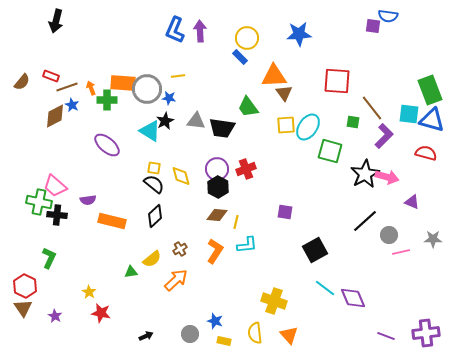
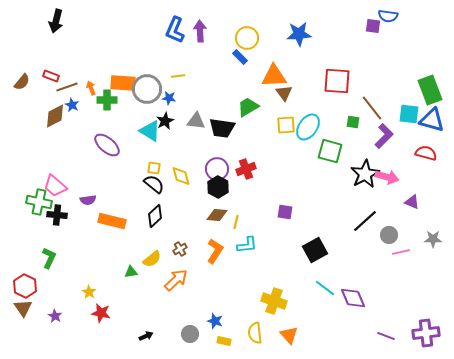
green trapezoid at (248, 107): rotated 95 degrees clockwise
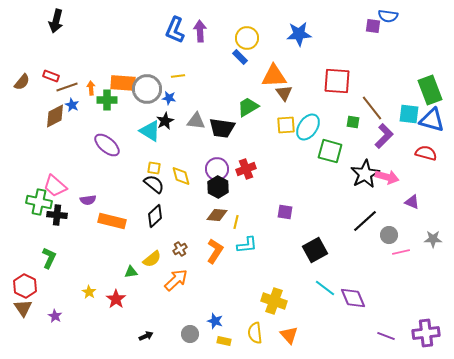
orange arrow at (91, 88): rotated 16 degrees clockwise
red star at (101, 313): moved 15 px right, 14 px up; rotated 24 degrees clockwise
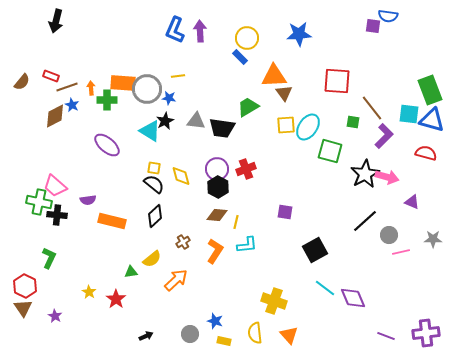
brown cross at (180, 249): moved 3 px right, 7 px up
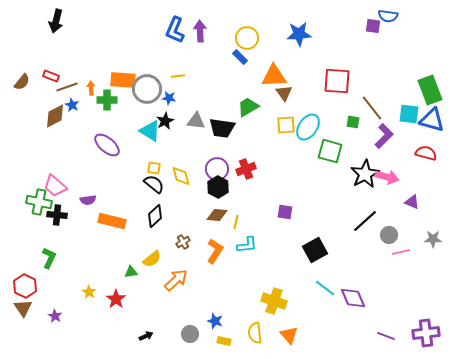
orange rectangle at (123, 83): moved 3 px up
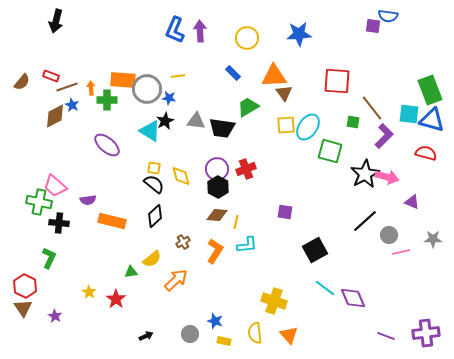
blue rectangle at (240, 57): moved 7 px left, 16 px down
black cross at (57, 215): moved 2 px right, 8 px down
